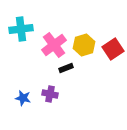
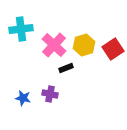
pink cross: rotated 10 degrees counterclockwise
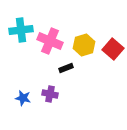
cyan cross: moved 1 px down
pink cross: moved 4 px left, 4 px up; rotated 20 degrees counterclockwise
red square: rotated 15 degrees counterclockwise
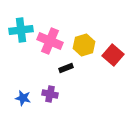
red square: moved 6 px down
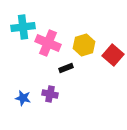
cyan cross: moved 2 px right, 3 px up
pink cross: moved 2 px left, 2 px down
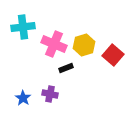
pink cross: moved 6 px right, 1 px down
blue star: rotated 21 degrees clockwise
